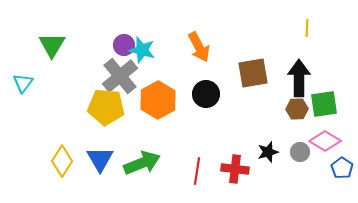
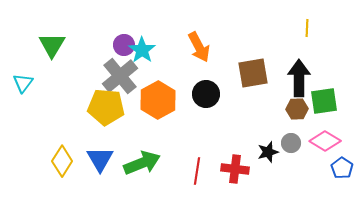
cyan star: rotated 20 degrees clockwise
green square: moved 3 px up
gray circle: moved 9 px left, 9 px up
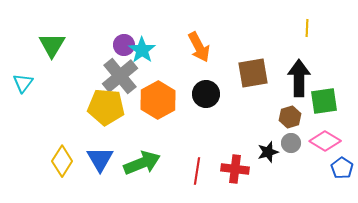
brown hexagon: moved 7 px left, 8 px down; rotated 15 degrees counterclockwise
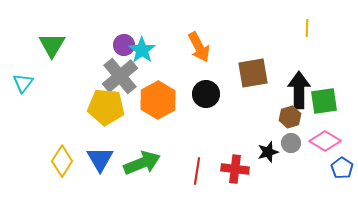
black arrow: moved 12 px down
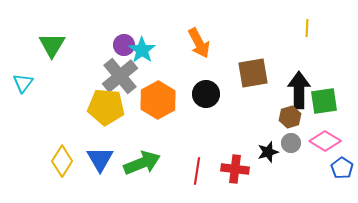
orange arrow: moved 4 px up
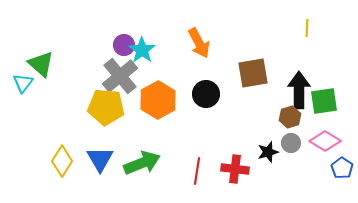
green triangle: moved 11 px left, 19 px down; rotated 20 degrees counterclockwise
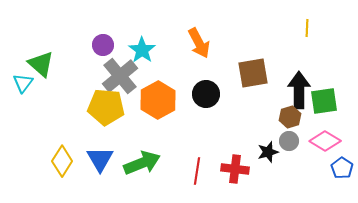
purple circle: moved 21 px left
gray circle: moved 2 px left, 2 px up
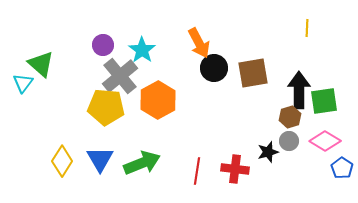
black circle: moved 8 px right, 26 px up
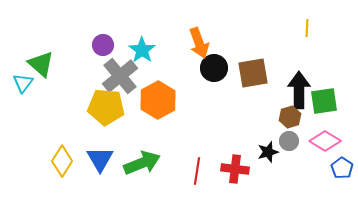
orange arrow: rotated 8 degrees clockwise
